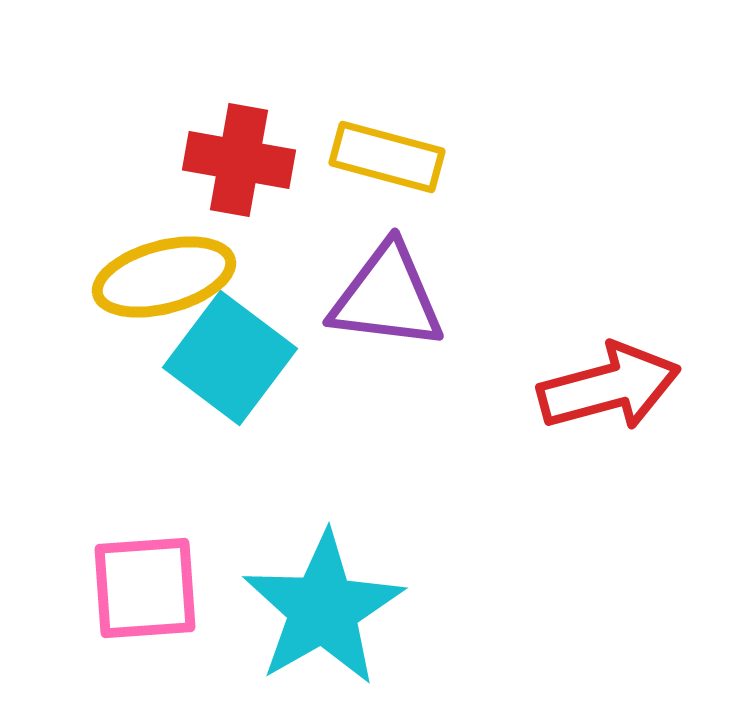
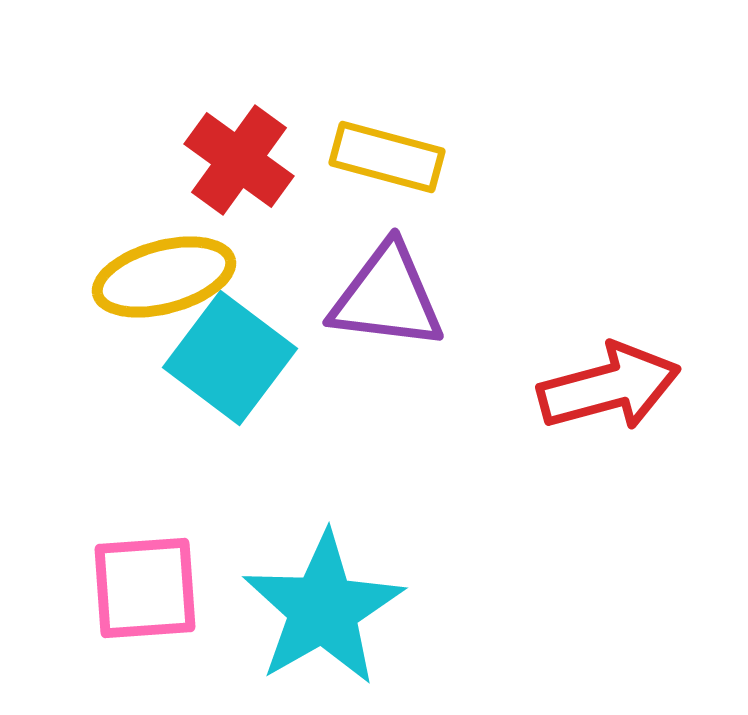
red cross: rotated 26 degrees clockwise
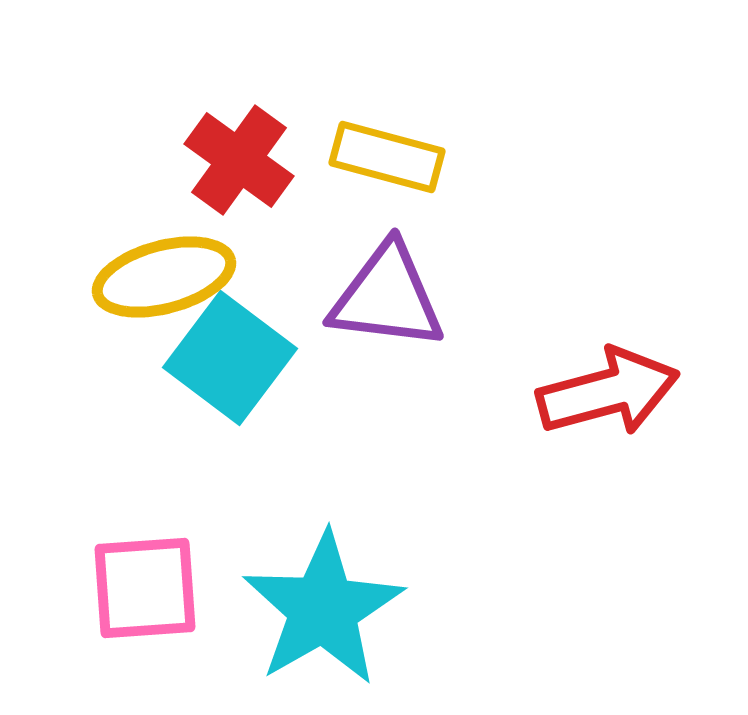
red arrow: moved 1 px left, 5 px down
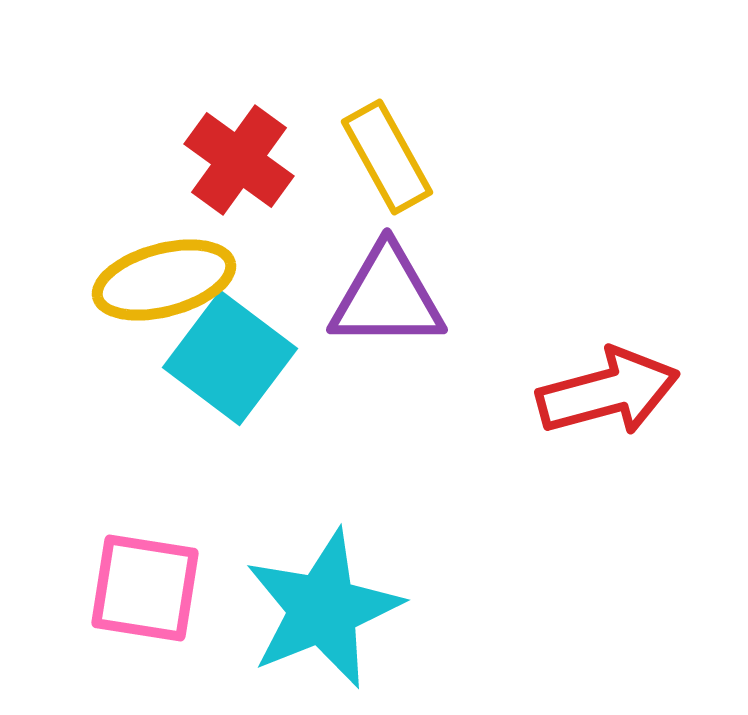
yellow rectangle: rotated 46 degrees clockwise
yellow ellipse: moved 3 px down
purple triangle: rotated 7 degrees counterclockwise
pink square: rotated 13 degrees clockwise
cyan star: rotated 8 degrees clockwise
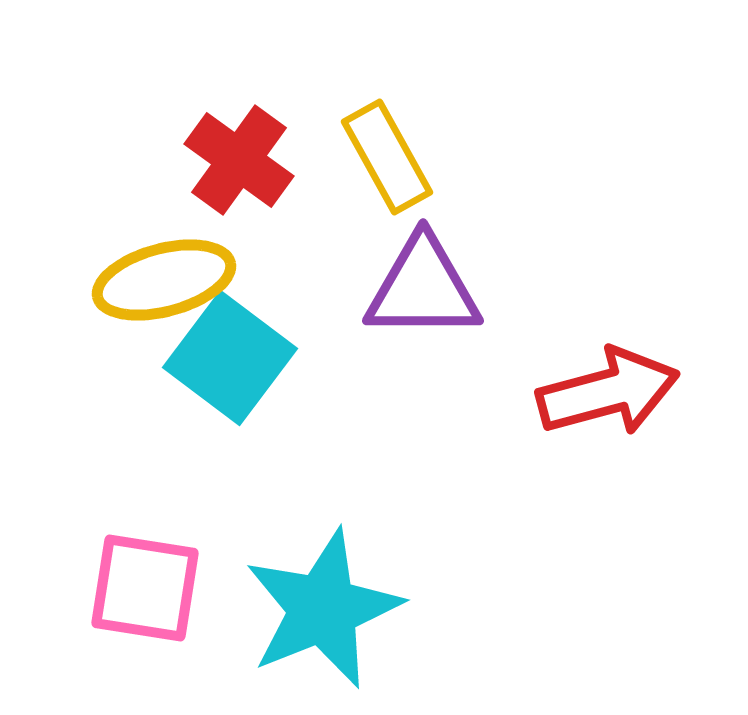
purple triangle: moved 36 px right, 9 px up
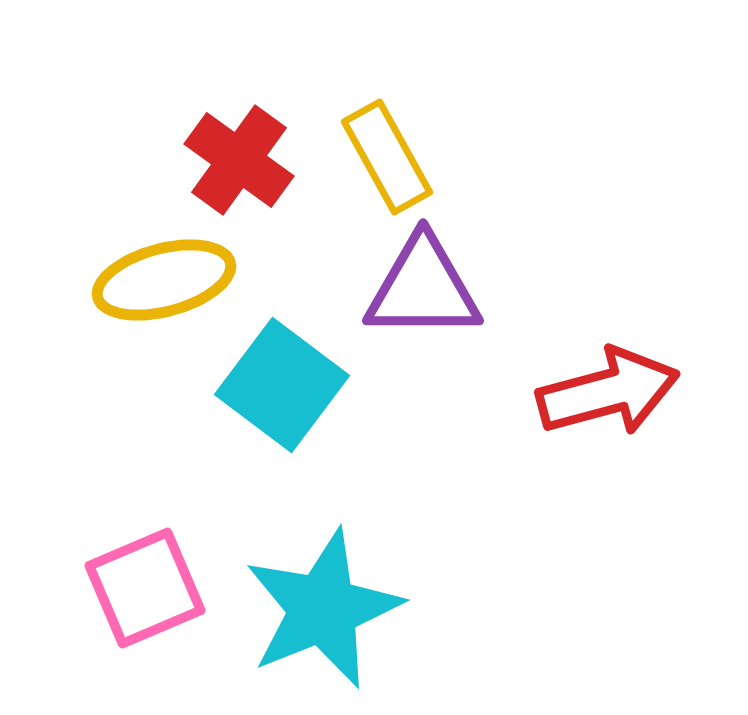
cyan square: moved 52 px right, 27 px down
pink square: rotated 32 degrees counterclockwise
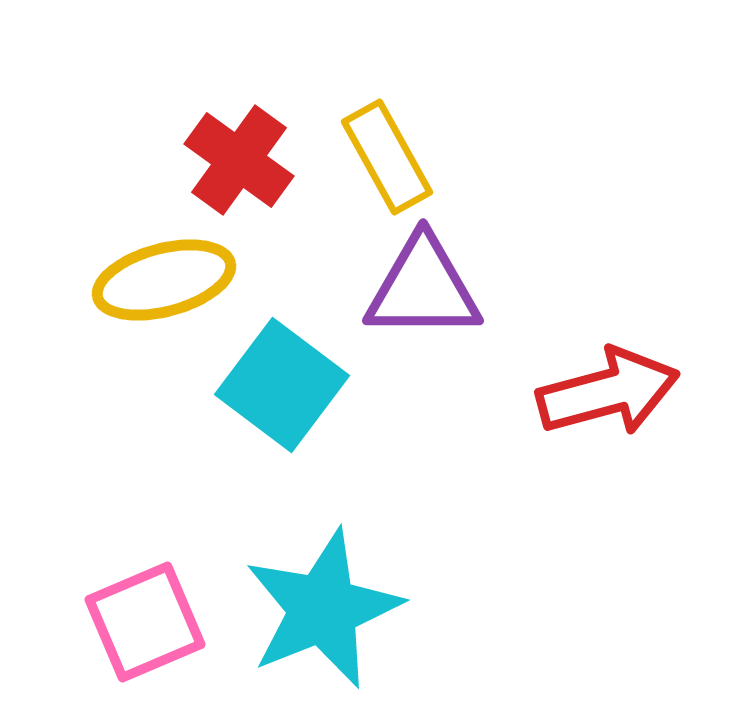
pink square: moved 34 px down
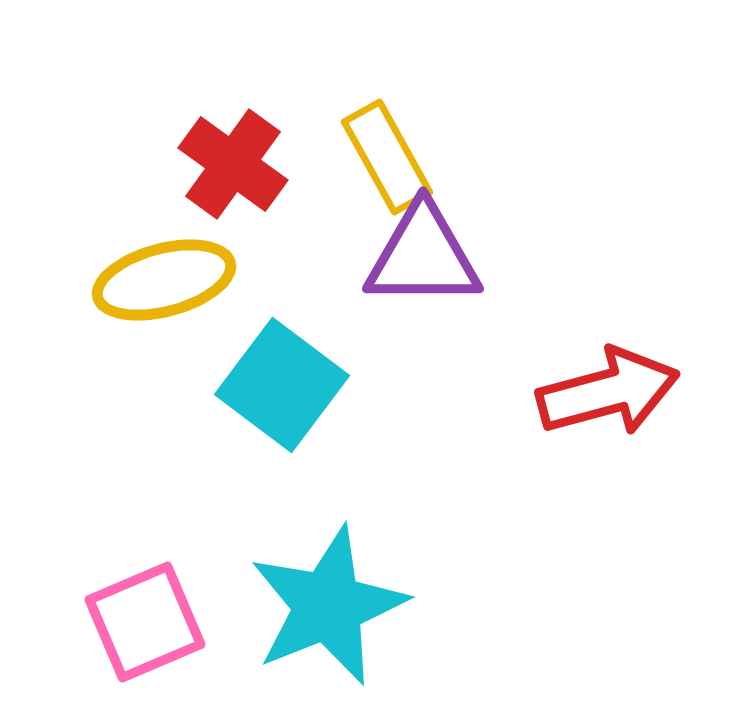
red cross: moved 6 px left, 4 px down
purple triangle: moved 32 px up
cyan star: moved 5 px right, 3 px up
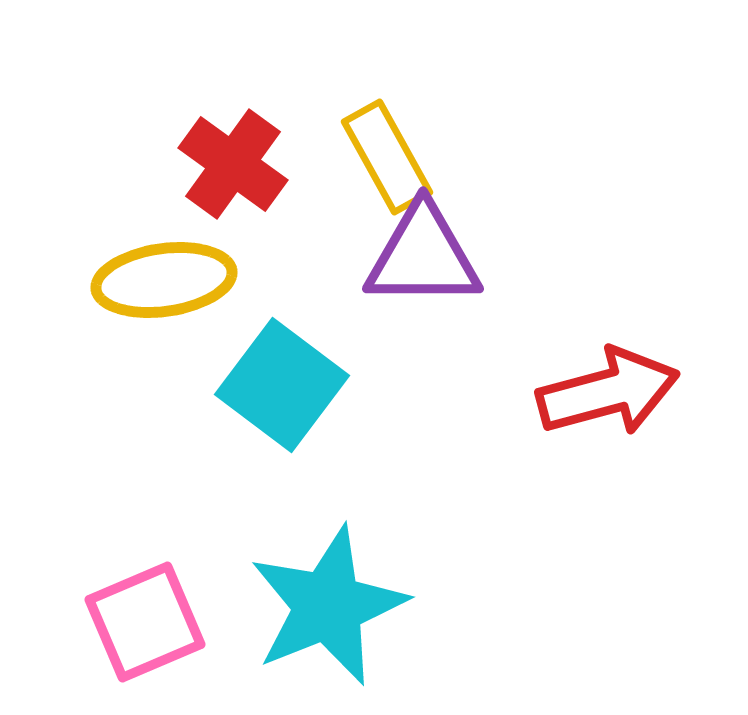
yellow ellipse: rotated 7 degrees clockwise
